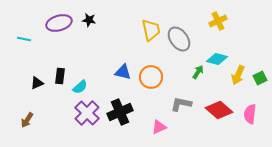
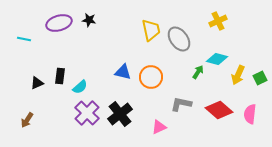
black cross: moved 2 px down; rotated 15 degrees counterclockwise
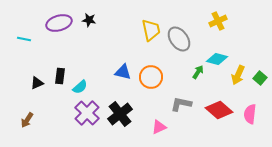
green square: rotated 24 degrees counterclockwise
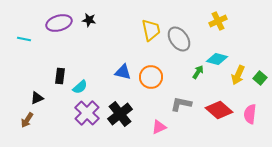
black triangle: moved 15 px down
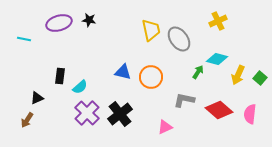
gray L-shape: moved 3 px right, 4 px up
pink triangle: moved 6 px right
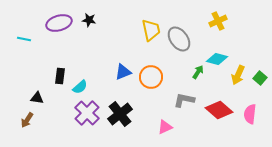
blue triangle: rotated 36 degrees counterclockwise
black triangle: rotated 32 degrees clockwise
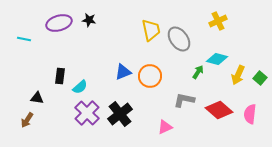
orange circle: moved 1 px left, 1 px up
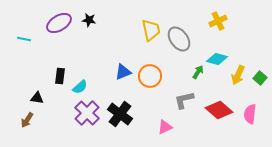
purple ellipse: rotated 15 degrees counterclockwise
gray L-shape: rotated 25 degrees counterclockwise
black cross: rotated 15 degrees counterclockwise
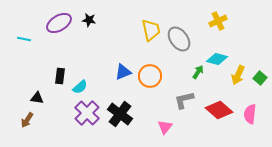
pink triangle: rotated 28 degrees counterclockwise
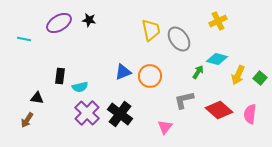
cyan semicircle: rotated 28 degrees clockwise
